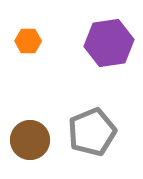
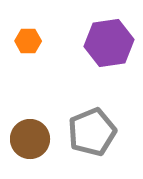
brown circle: moved 1 px up
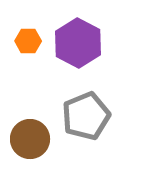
purple hexagon: moved 31 px left; rotated 24 degrees counterclockwise
gray pentagon: moved 6 px left, 16 px up
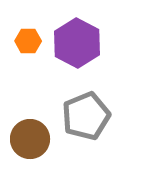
purple hexagon: moved 1 px left
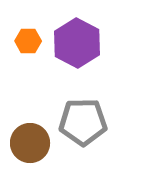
gray pentagon: moved 3 px left, 6 px down; rotated 21 degrees clockwise
brown circle: moved 4 px down
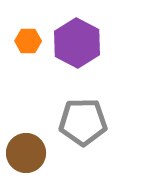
brown circle: moved 4 px left, 10 px down
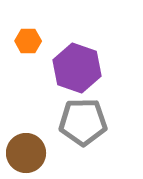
purple hexagon: moved 25 px down; rotated 9 degrees counterclockwise
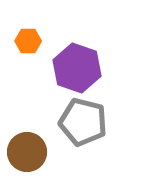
gray pentagon: rotated 15 degrees clockwise
brown circle: moved 1 px right, 1 px up
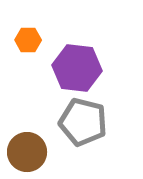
orange hexagon: moved 1 px up
purple hexagon: rotated 12 degrees counterclockwise
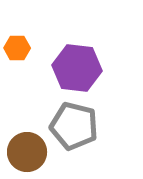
orange hexagon: moved 11 px left, 8 px down
gray pentagon: moved 9 px left, 4 px down
